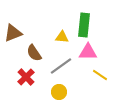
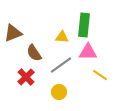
gray line: moved 1 px up
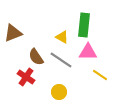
yellow triangle: rotated 24 degrees clockwise
brown semicircle: moved 2 px right, 4 px down
gray line: moved 5 px up; rotated 70 degrees clockwise
red cross: rotated 12 degrees counterclockwise
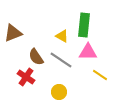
yellow triangle: moved 1 px up
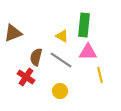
brown semicircle: rotated 48 degrees clockwise
yellow line: rotated 42 degrees clockwise
yellow circle: moved 1 px right, 1 px up
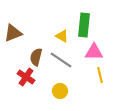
pink triangle: moved 6 px right
